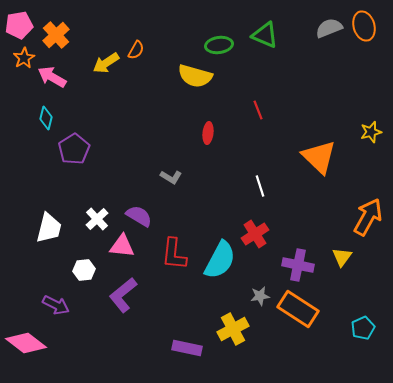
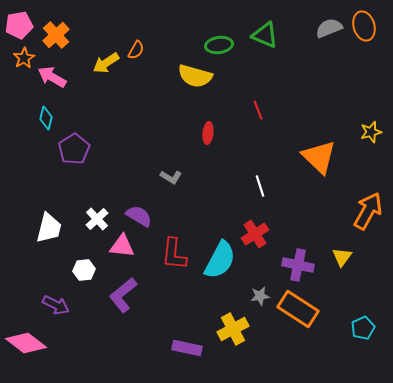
orange arrow: moved 6 px up
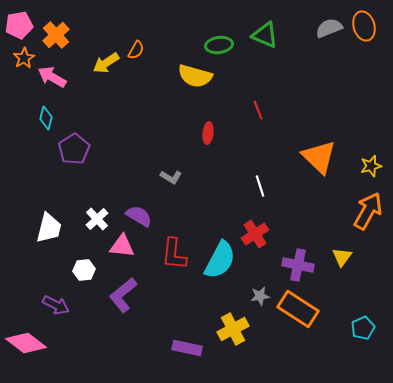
yellow star: moved 34 px down
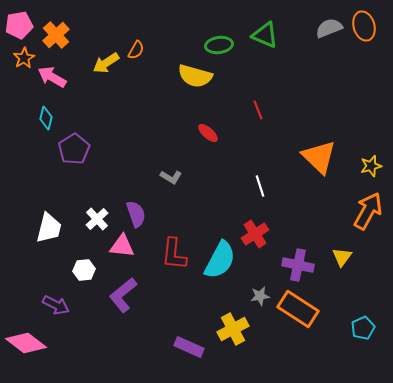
red ellipse: rotated 55 degrees counterclockwise
purple semicircle: moved 3 px left, 2 px up; rotated 40 degrees clockwise
purple rectangle: moved 2 px right, 1 px up; rotated 12 degrees clockwise
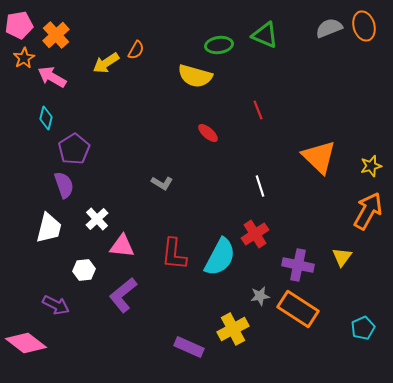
gray L-shape: moved 9 px left, 6 px down
purple semicircle: moved 72 px left, 29 px up
cyan semicircle: moved 3 px up
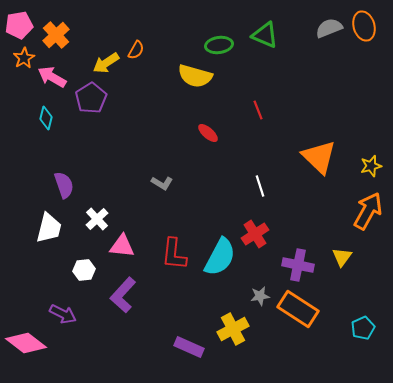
purple pentagon: moved 17 px right, 51 px up
purple L-shape: rotated 9 degrees counterclockwise
purple arrow: moved 7 px right, 9 px down
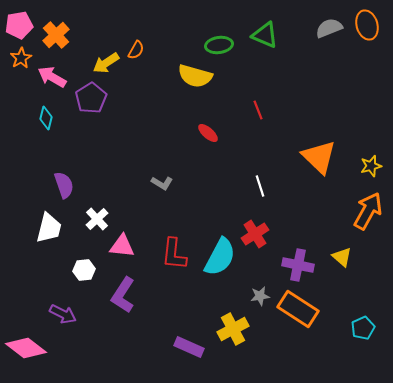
orange ellipse: moved 3 px right, 1 px up
orange star: moved 3 px left
yellow triangle: rotated 25 degrees counterclockwise
purple L-shape: rotated 9 degrees counterclockwise
pink diamond: moved 5 px down
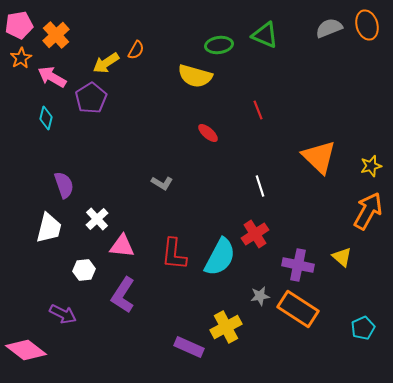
yellow cross: moved 7 px left, 2 px up
pink diamond: moved 2 px down
